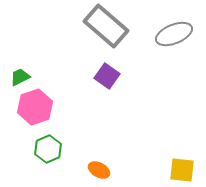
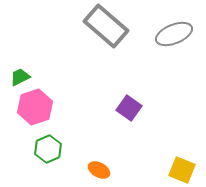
purple square: moved 22 px right, 32 px down
yellow square: rotated 16 degrees clockwise
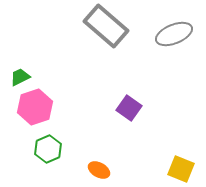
yellow square: moved 1 px left, 1 px up
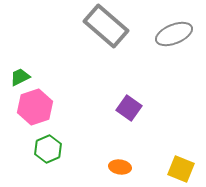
orange ellipse: moved 21 px right, 3 px up; rotated 20 degrees counterclockwise
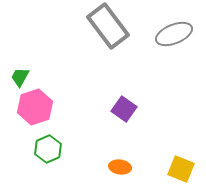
gray rectangle: moved 2 px right; rotated 12 degrees clockwise
green trapezoid: rotated 35 degrees counterclockwise
purple square: moved 5 px left, 1 px down
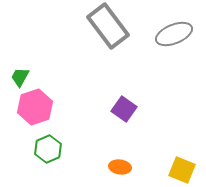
yellow square: moved 1 px right, 1 px down
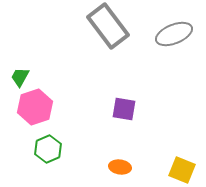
purple square: rotated 25 degrees counterclockwise
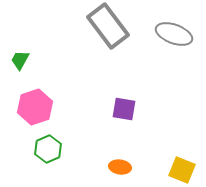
gray ellipse: rotated 42 degrees clockwise
green trapezoid: moved 17 px up
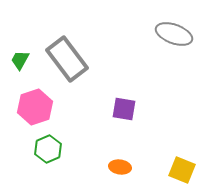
gray rectangle: moved 41 px left, 33 px down
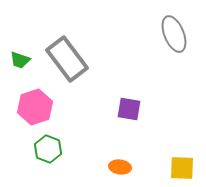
gray ellipse: rotated 48 degrees clockwise
green trapezoid: rotated 100 degrees counterclockwise
purple square: moved 5 px right
green hexagon: rotated 16 degrees counterclockwise
yellow square: moved 2 px up; rotated 20 degrees counterclockwise
